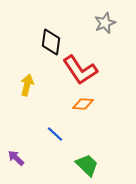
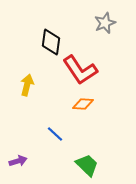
purple arrow: moved 2 px right, 3 px down; rotated 120 degrees clockwise
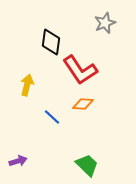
blue line: moved 3 px left, 17 px up
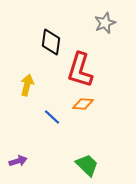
red L-shape: rotated 51 degrees clockwise
